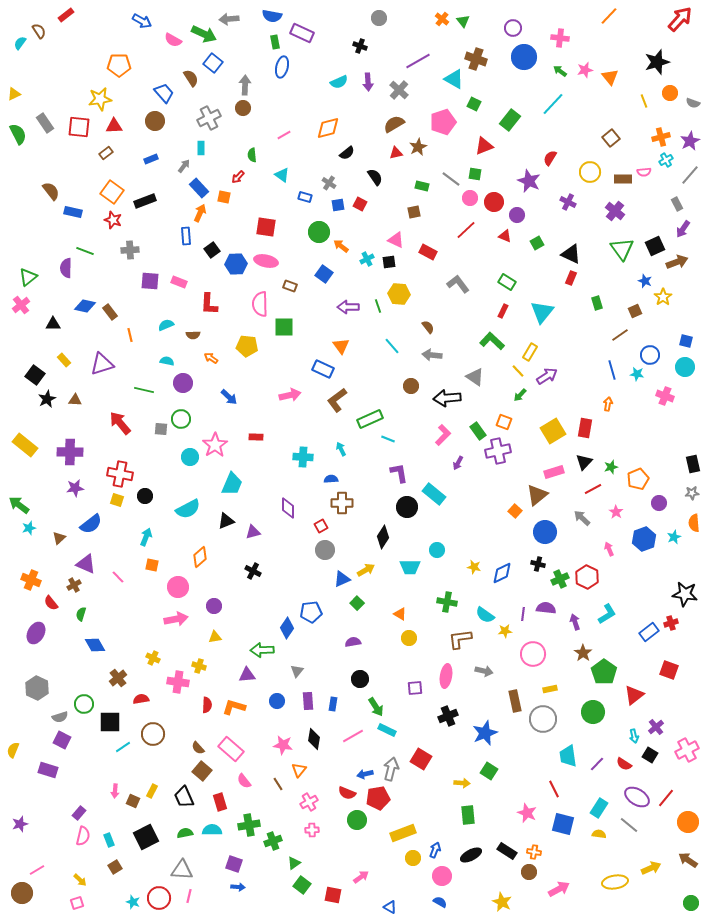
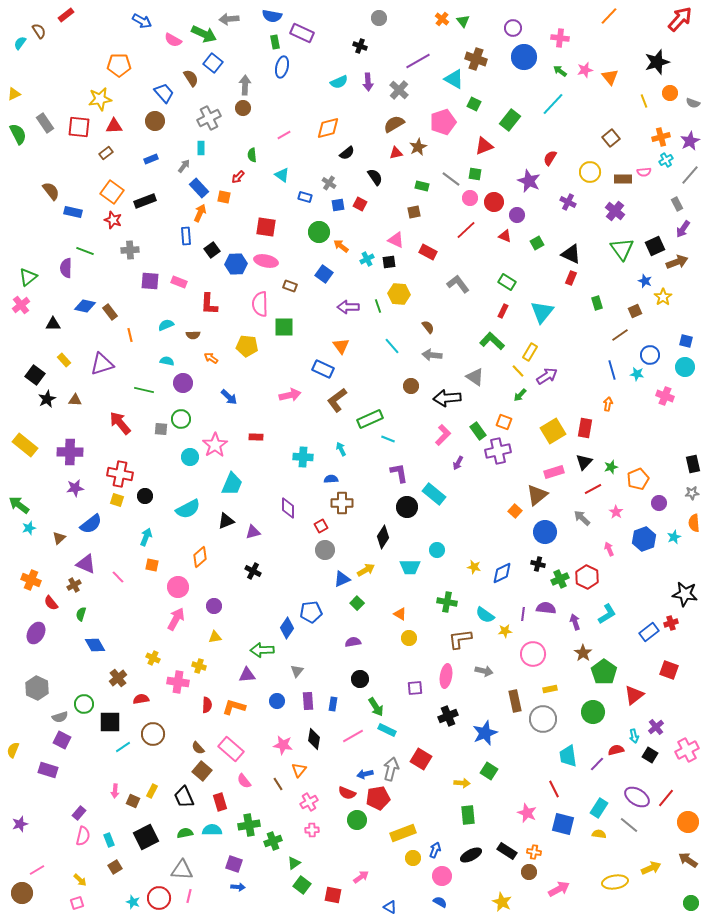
pink arrow at (176, 619): rotated 50 degrees counterclockwise
red semicircle at (624, 764): moved 8 px left, 14 px up; rotated 133 degrees clockwise
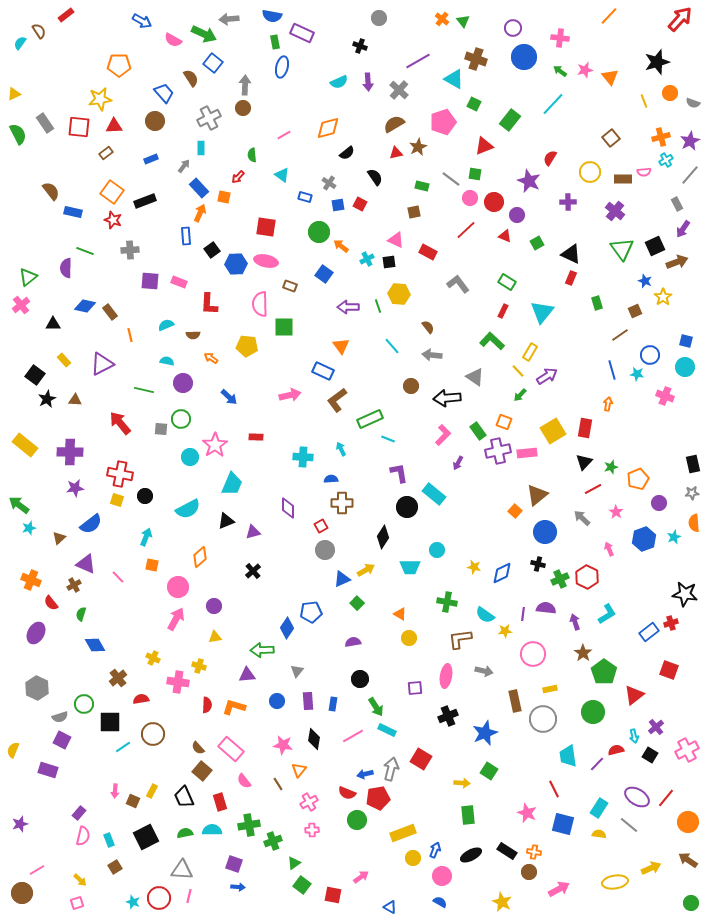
purple cross at (568, 202): rotated 28 degrees counterclockwise
purple triangle at (102, 364): rotated 10 degrees counterclockwise
blue rectangle at (323, 369): moved 2 px down
pink rectangle at (554, 472): moved 27 px left, 19 px up; rotated 12 degrees clockwise
black cross at (253, 571): rotated 21 degrees clockwise
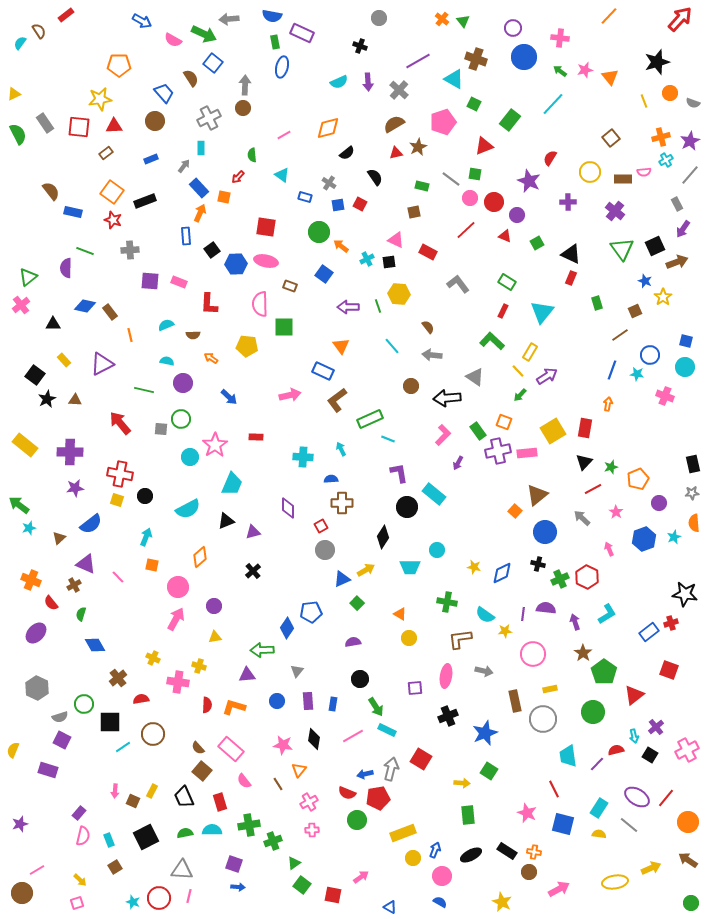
blue line at (612, 370): rotated 36 degrees clockwise
purple ellipse at (36, 633): rotated 15 degrees clockwise
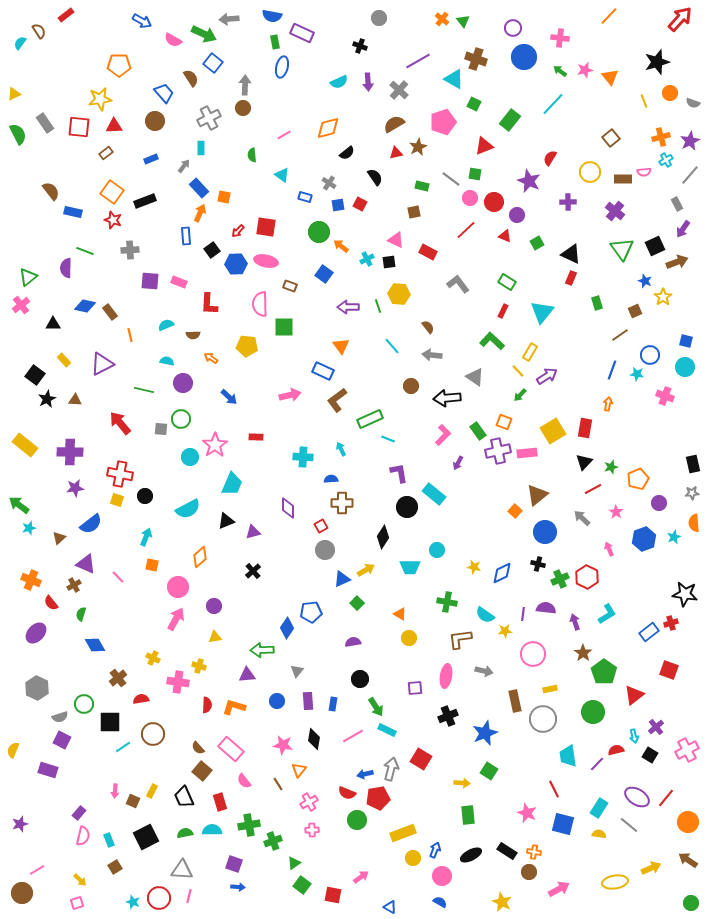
red arrow at (238, 177): moved 54 px down
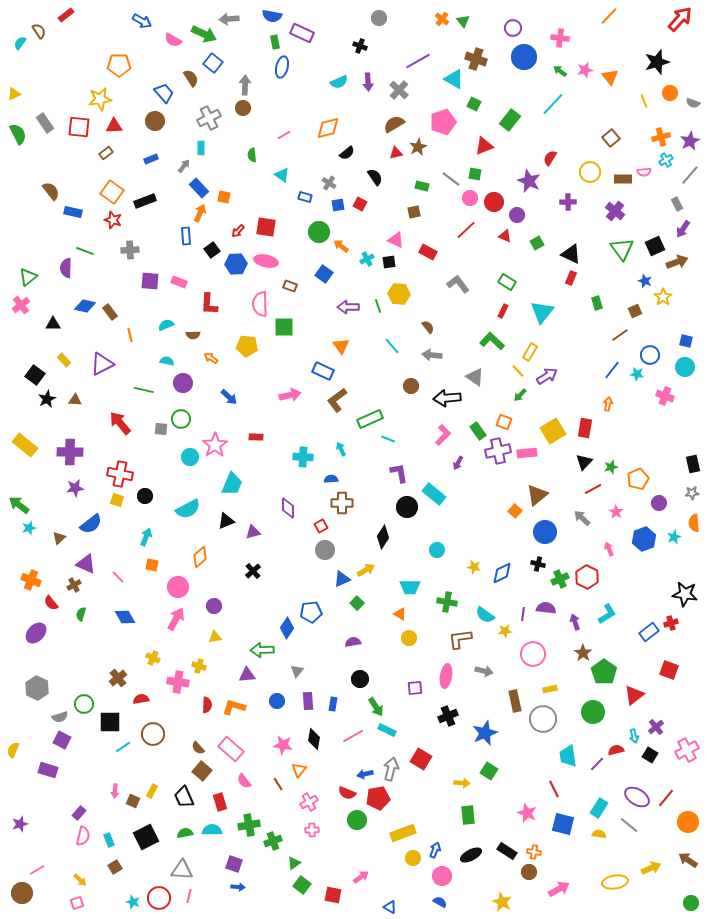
blue line at (612, 370): rotated 18 degrees clockwise
cyan trapezoid at (410, 567): moved 20 px down
blue diamond at (95, 645): moved 30 px right, 28 px up
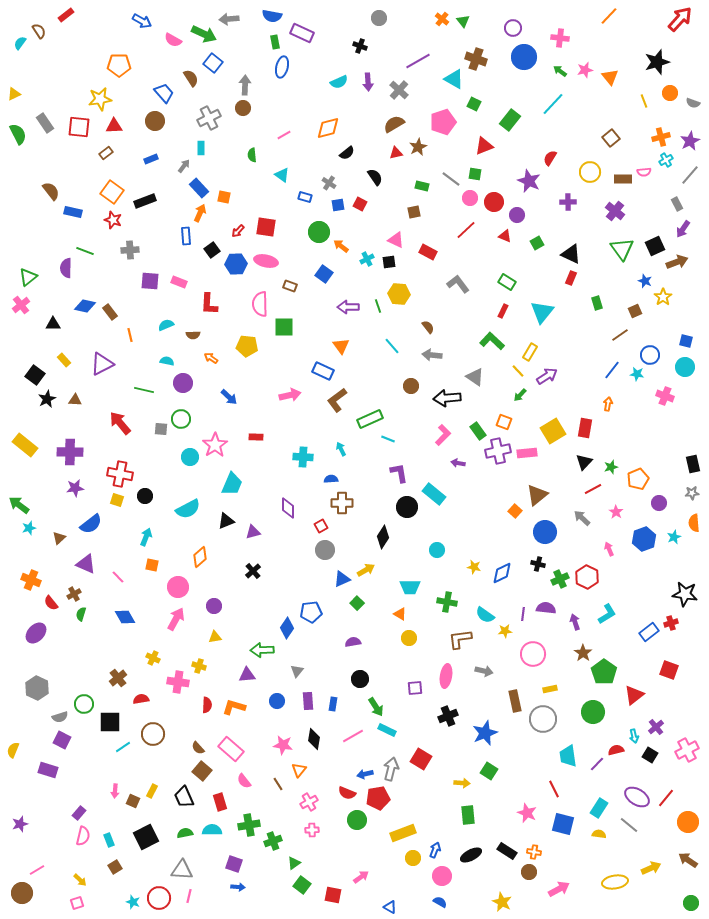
purple arrow at (458, 463): rotated 72 degrees clockwise
brown cross at (74, 585): moved 9 px down
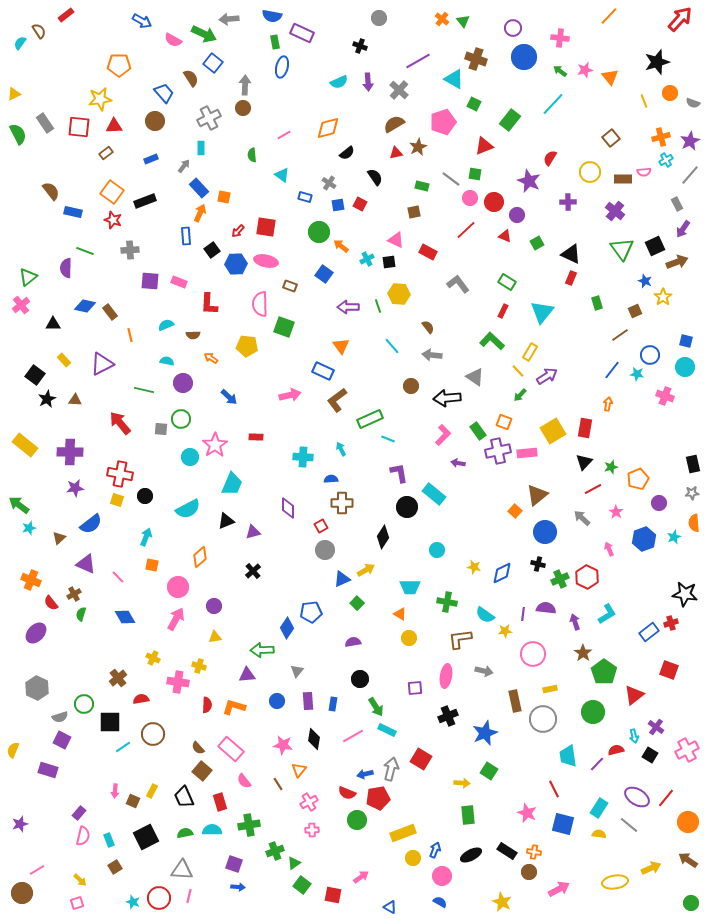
green square at (284, 327): rotated 20 degrees clockwise
purple cross at (656, 727): rotated 14 degrees counterclockwise
green cross at (273, 841): moved 2 px right, 10 px down
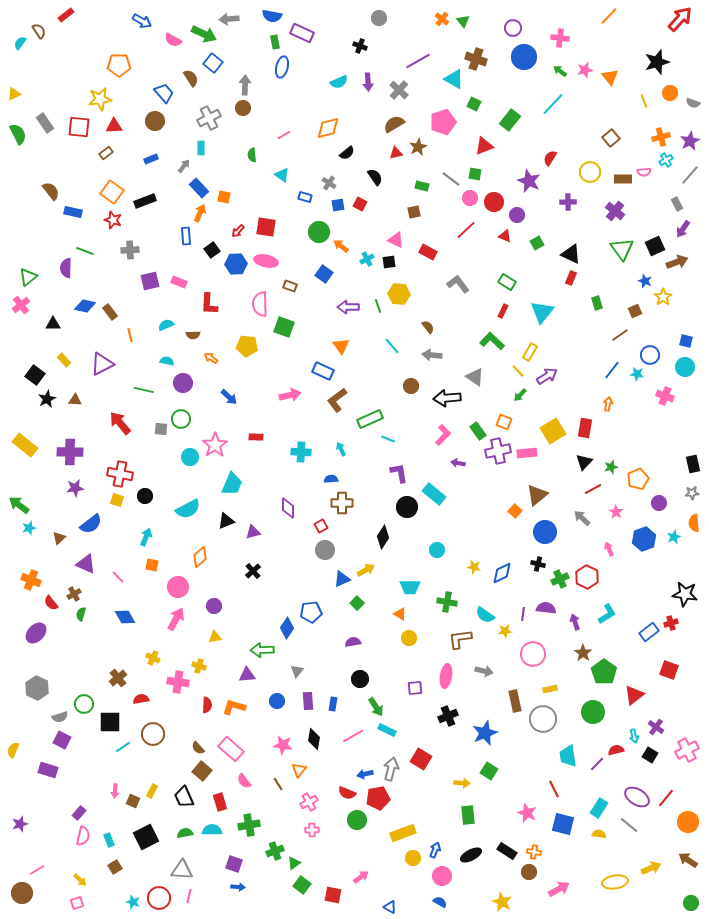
purple square at (150, 281): rotated 18 degrees counterclockwise
cyan cross at (303, 457): moved 2 px left, 5 px up
